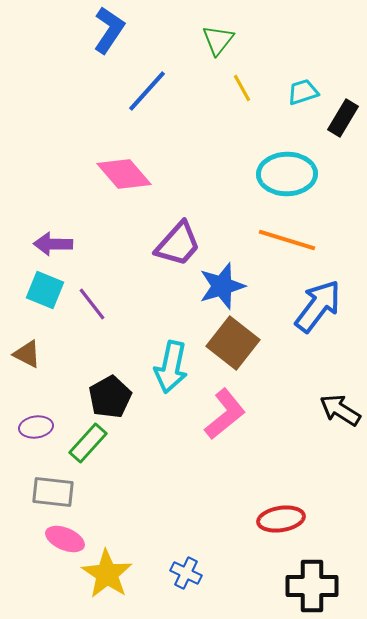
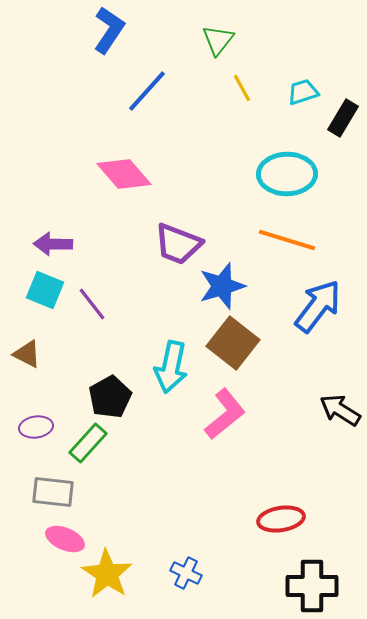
purple trapezoid: rotated 69 degrees clockwise
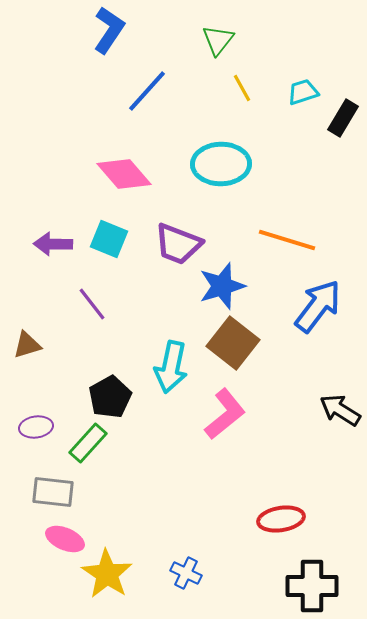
cyan ellipse: moved 66 px left, 10 px up
cyan square: moved 64 px right, 51 px up
brown triangle: moved 9 px up; rotated 44 degrees counterclockwise
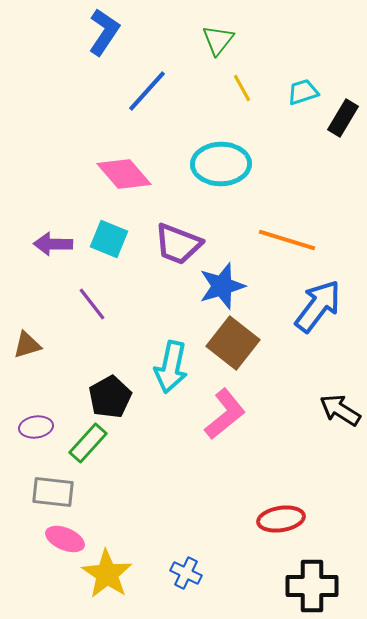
blue L-shape: moved 5 px left, 2 px down
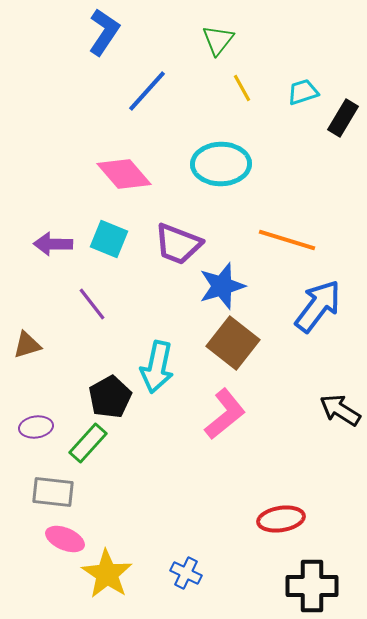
cyan arrow: moved 14 px left
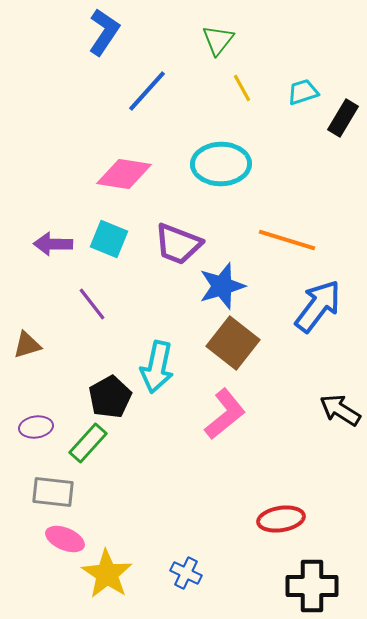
pink diamond: rotated 40 degrees counterclockwise
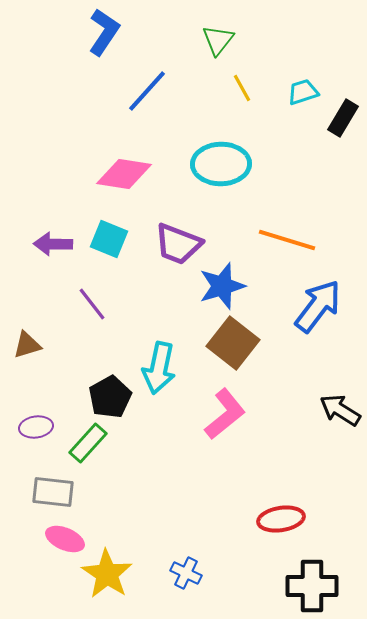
cyan arrow: moved 2 px right, 1 px down
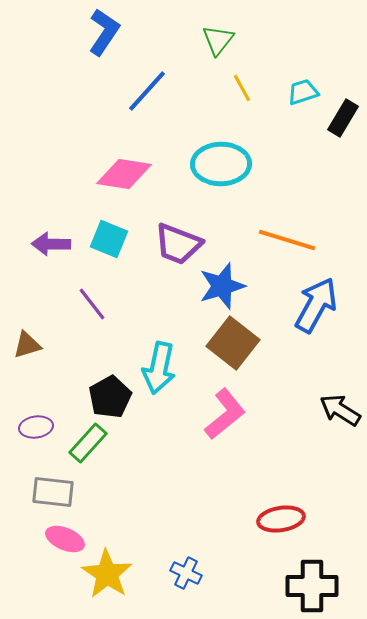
purple arrow: moved 2 px left
blue arrow: moved 2 px left, 1 px up; rotated 8 degrees counterclockwise
